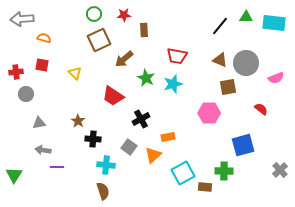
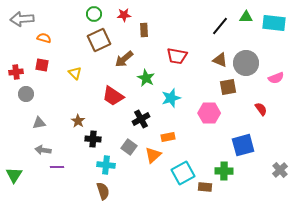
cyan star at (173, 84): moved 2 px left, 14 px down
red semicircle at (261, 109): rotated 16 degrees clockwise
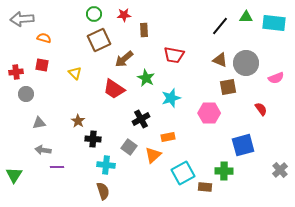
red trapezoid at (177, 56): moved 3 px left, 1 px up
red trapezoid at (113, 96): moved 1 px right, 7 px up
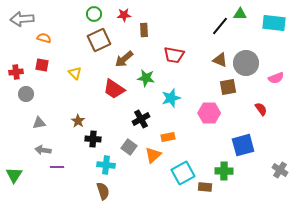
green triangle at (246, 17): moved 6 px left, 3 px up
green star at (146, 78): rotated 18 degrees counterclockwise
gray cross at (280, 170): rotated 14 degrees counterclockwise
